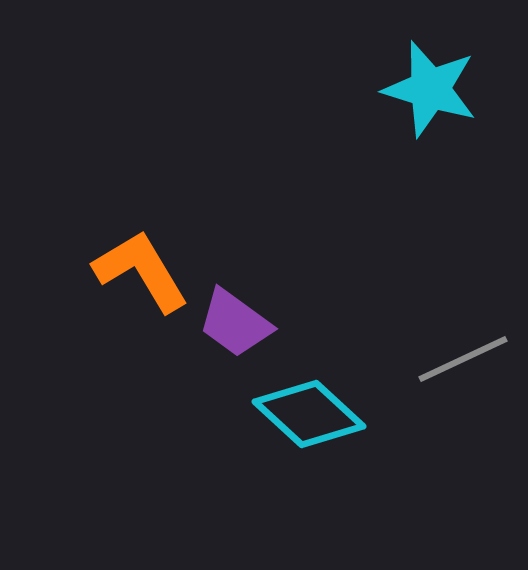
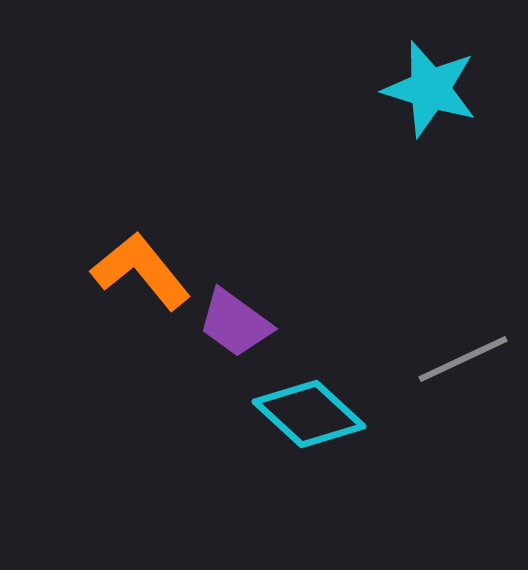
orange L-shape: rotated 8 degrees counterclockwise
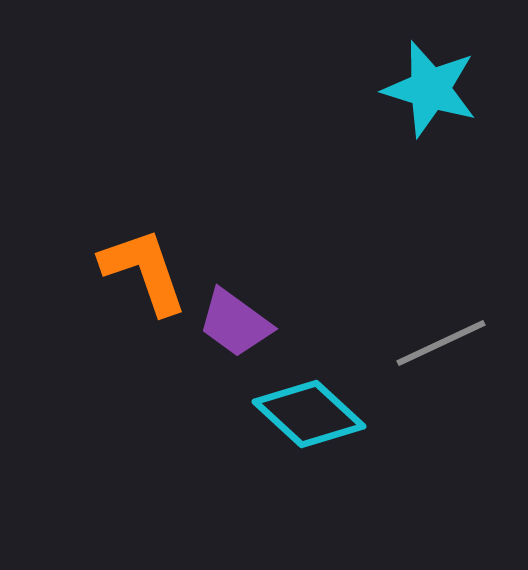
orange L-shape: moved 3 px right; rotated 20 degrees clockwise
gray line: moved 22 px left, 16 px up
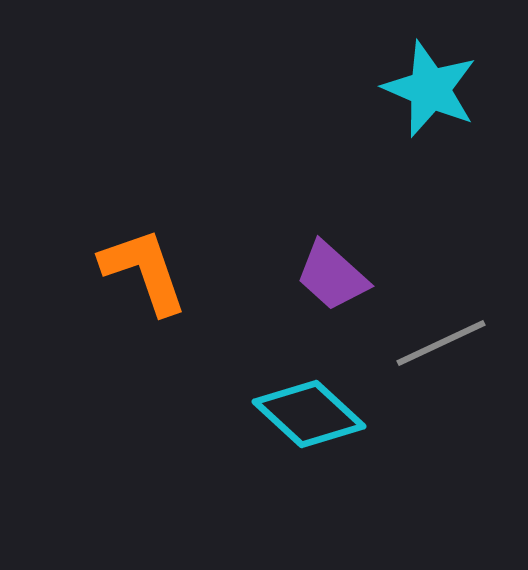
cyan star: rotated 6 degrees clockwise
purple trapezoid: moved 97 px right, 47 px up; rotated 6 degrees clockwise
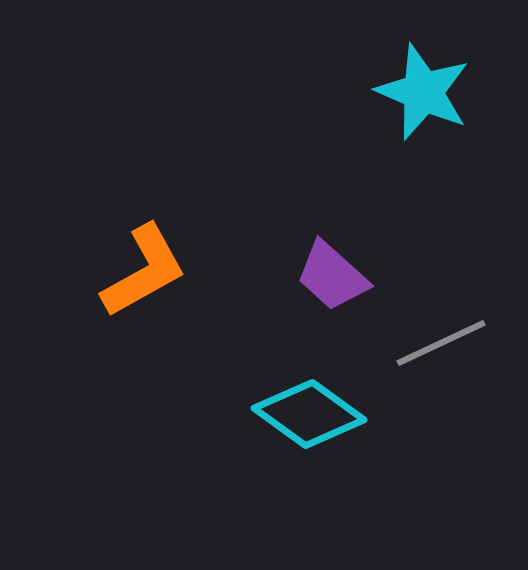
cyan star: moved 7 px left, 3 px down
orange L-shape: rotated 80 degrees clockwise
cyan diamond: rotated 7 degrees counterclockwise
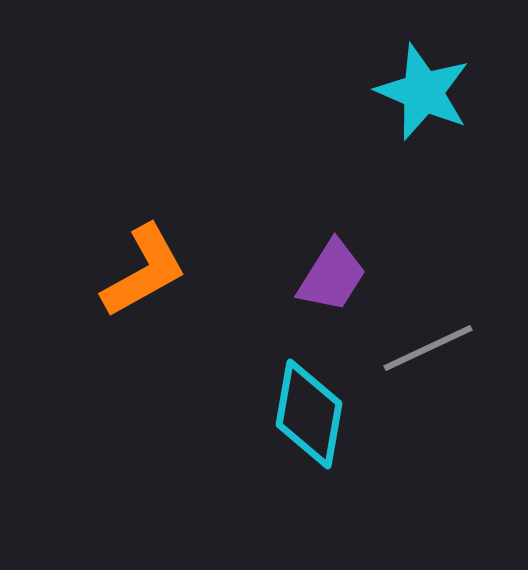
purple trapezoid: rotated 100 degrees counterclockwise
gray line: moved 13 px left, 5 px down
cyan diamond: rotated 64 degrees clockwise
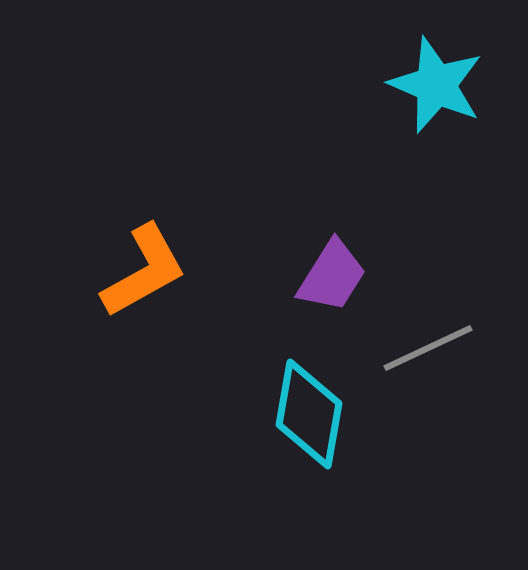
cyan star: moved 13 px right, 7 px up
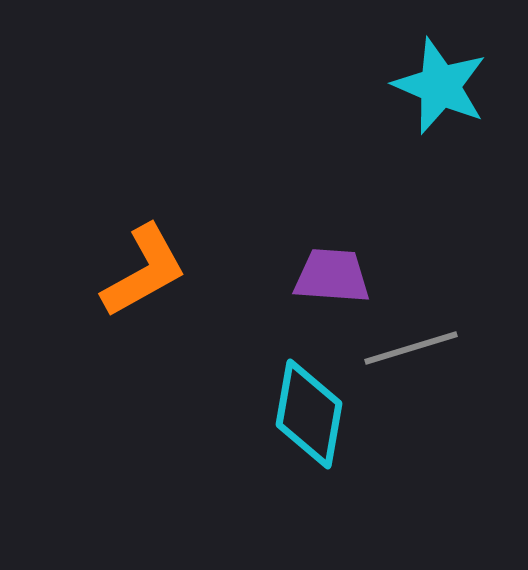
cyan star: moved 4 px right, 1 px down
purple trapezoid: rotated 118 degrees counterclockwise
gray line: moved 17 px left; rotated 8 degrees clockwise
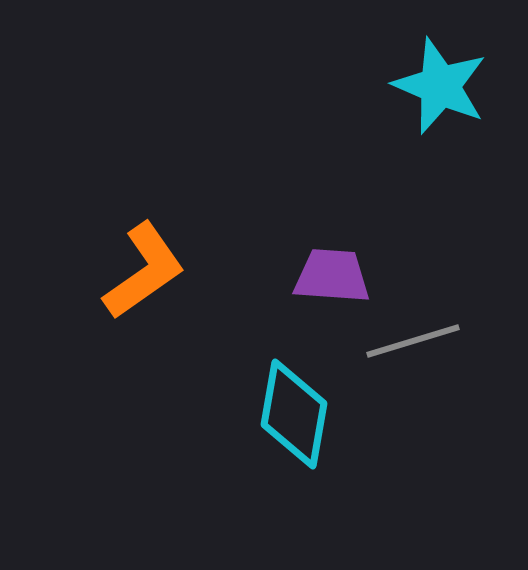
orange L-shape: rotated 6 degrees counterclockwise
gray line: moved 2 px right, 7 px up
cyan diamond: moved 15 px left
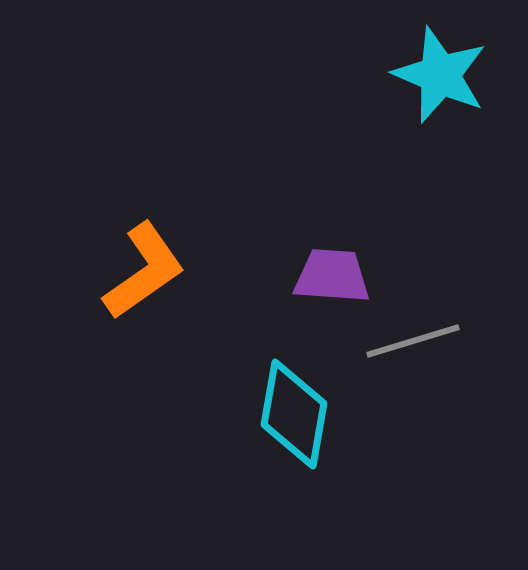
cyan star: moved 11 px up
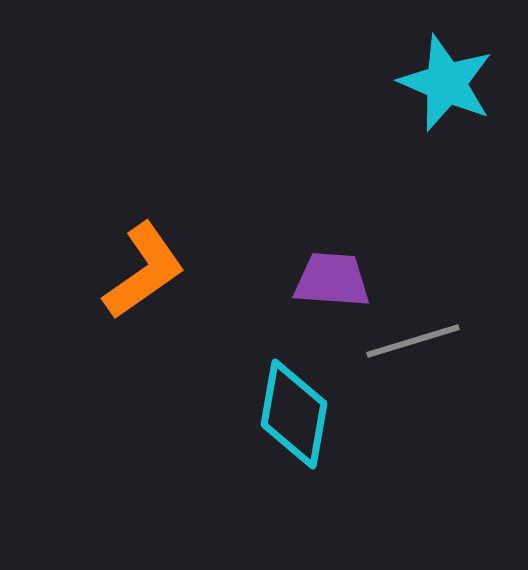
cyan star: moved 6 px right, 8 px down
purple trapezoid: moved 4 px down
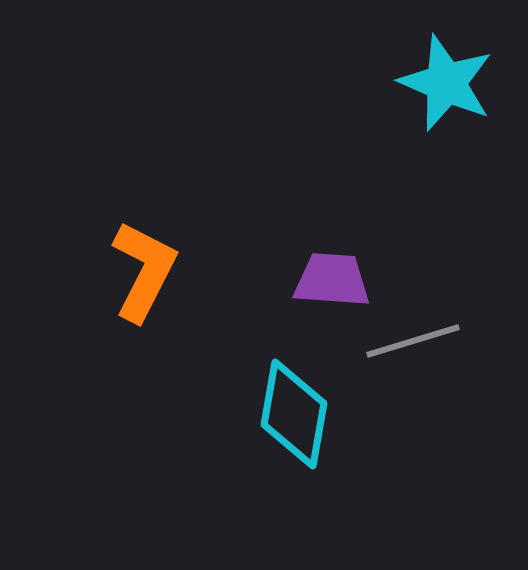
orange L-shape: rotated 28 degrees counterclockwise
